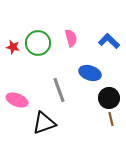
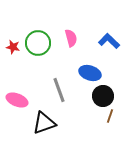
black circle: moved 6 px left, 2 px up
brown line: moved 1 px left, 3 px up; rotated 32 degrees clockwise
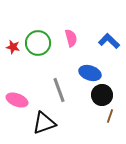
black circle: moved 1 px left, 1 px up
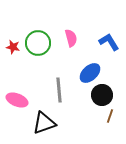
blue L-shape: moved 1 px down; rotated 15 degrees clockwise
blue ellipse: rotated 60 degrees counterclockwise
gray line: rotated 15 degrees clockwise
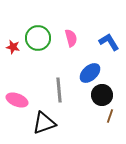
green circle: moved 5 px up
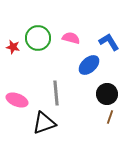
pink semicircle: rotated 60 degrees counterclockwise
blue ellipse: moved 1 px left, 8 px up
gray line: moved 3 px left, 3 px down
black circle: moved 5 px right, 1 px up
brown line: moved 1 px down
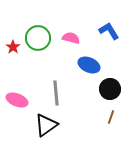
blue L-shape: moved 11 px up
red star: rotated 24 degrees clockwise
blue ellipse: rotated 65 degrees clockwise
black circle: moved 3 px right, 5 px up
brown line: moved 1 px right
black triangle: moved 2 px right, 2 px down; rotated 15 degrees counterclockwise
